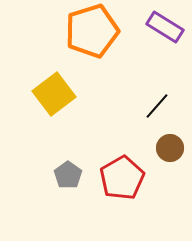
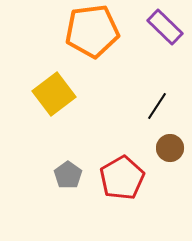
purple rectangle: rotated 12 degrees clockwise
orange pentagon: rotated 10 degrees clockwise
black line: rotated 8 degrees counterclockwise
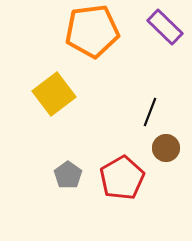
black line: moved 7 px left, 6 px down; rotated 12 degrees counterclockwise
brown circle: moved 4 px left
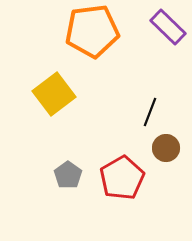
purple rectangle: moved 3 px right
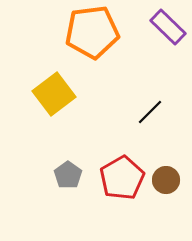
orange pentagon: moved 1 px down
black line: rotated 24 degrees clockwise
brown circle: moved 32 px down
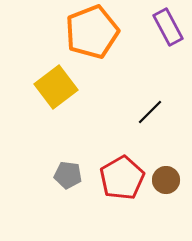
purple rectangle: rotated 18 degrees clockwise
orange pentagon: rotated 14 degrees counterclockwise
yellow square: moved 2 px right, 7 px up
gray pentagon: rotated 28 degrees counterclockwise
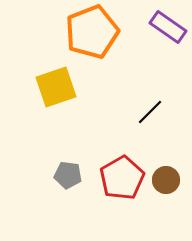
purple rectangle: rotated 27 degrees counterclockwise
yellow square: rotated 18 degrees clockwise
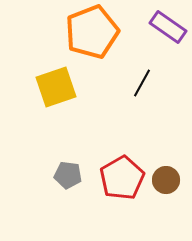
black line: moved 8 px left, 29 px up; rotated 16 degrees counterclockwise
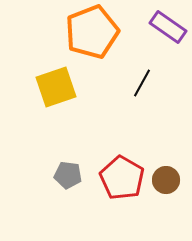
red pentagon: rotated 12 degrees counterclockwise
